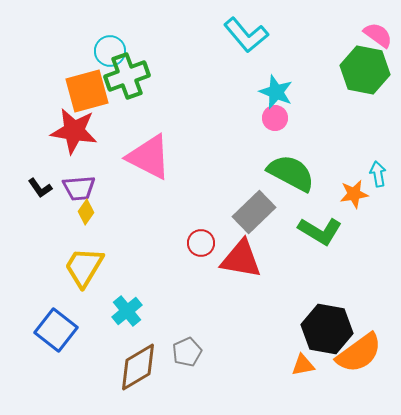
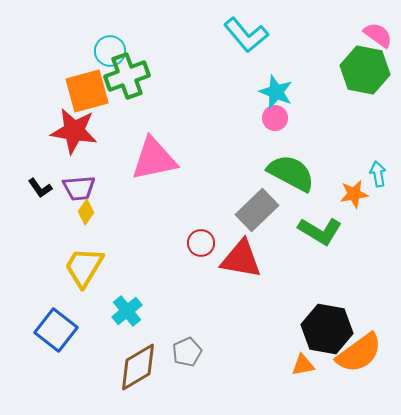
pink triangle: moved 5 px right, 2 px down; rotated 39 degrees counterclockwise
gray rectangle: moved 3 px right, 2 px up
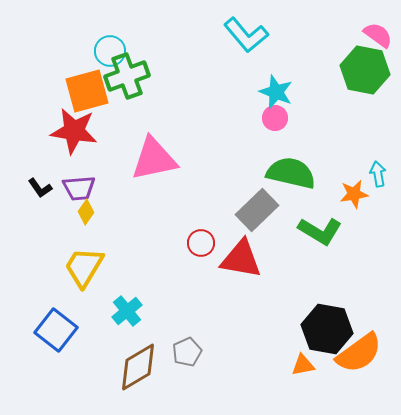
green semicircle: rotated 15 degrees counterclockwise
